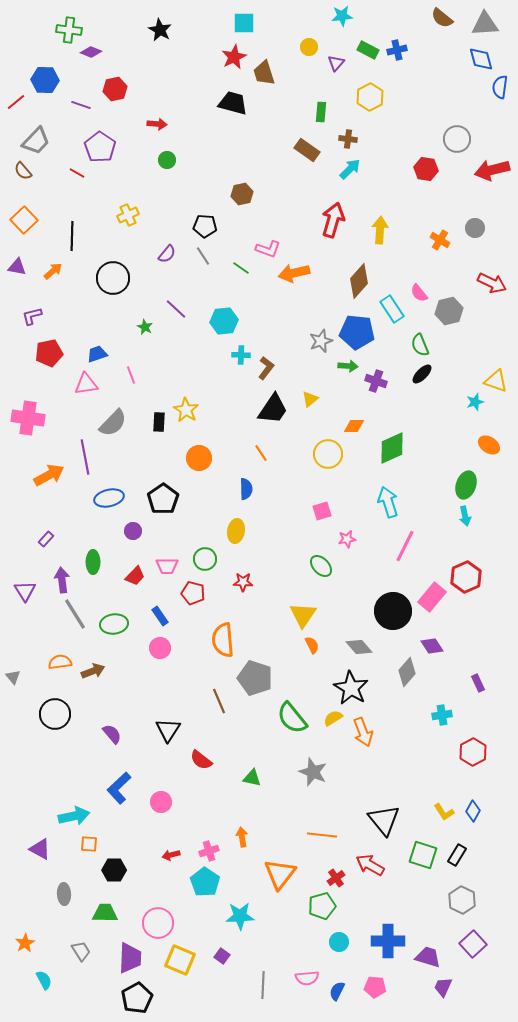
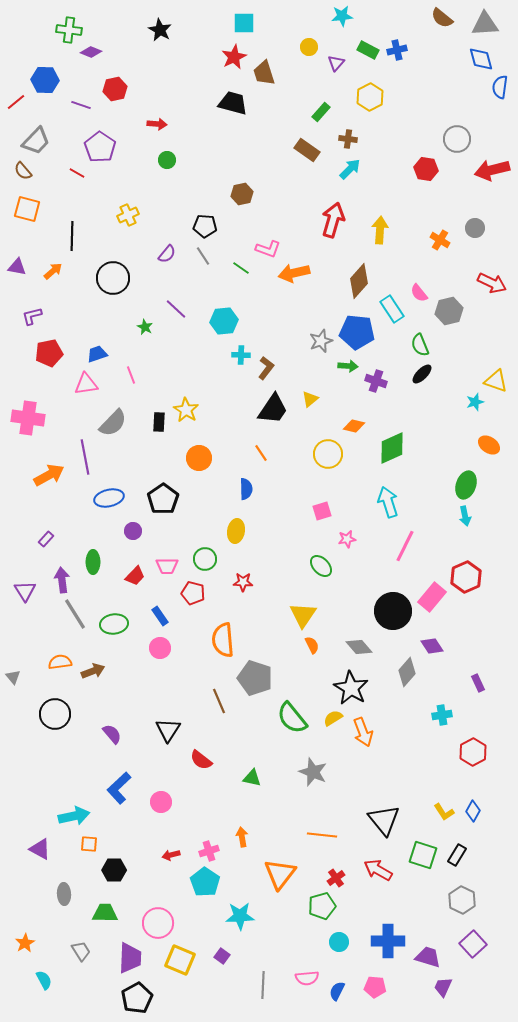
green rectangle at (321, 112): rotated 36 degrees clockwise
orange square at (24, 220): moved 3 px right, 11 px up; rotated 32 degrees counterclockwise
orange diamond at (354, 426): rotated 15 degrees clockwise
red arrow at (370, 865): moved 8 px right, 5 px down
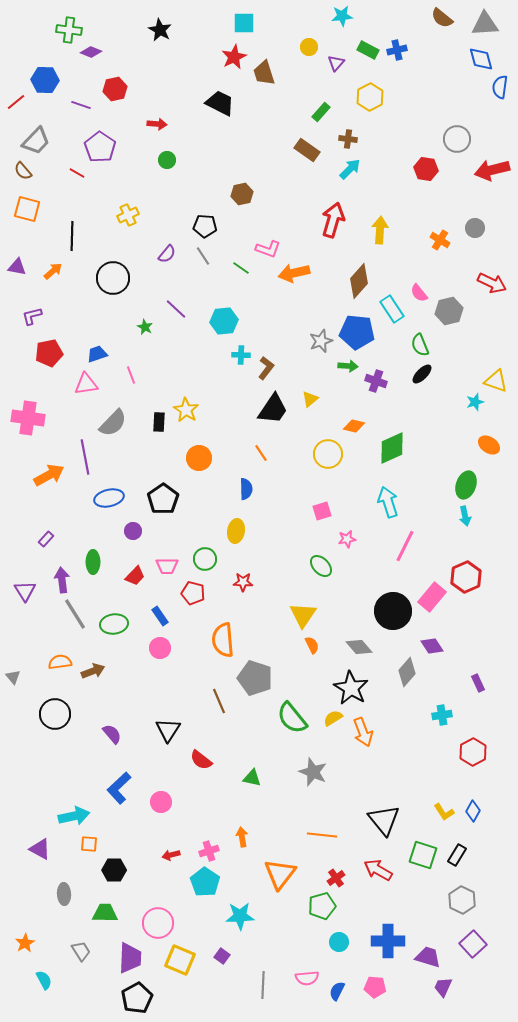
black trapezoid at (233, 103): moved 13 px left; rotated 12 degrees clockwise
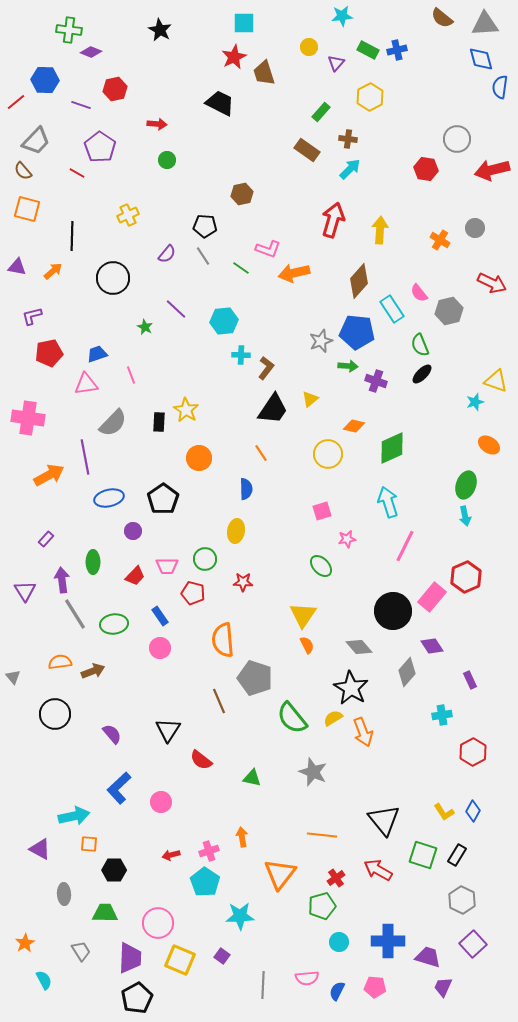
orange semicircle at (312, 645): moved 5 px left
purple rectangle at (478, 683): moved 8 px left, 3 px up
